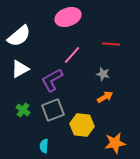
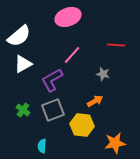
red line: moved 5 px right, 1 px down
white triangle: moved 3 px right, 5 px up
orange arrow: moved 10 px left, 4 px down
cyan semicircle: moved 2 px left
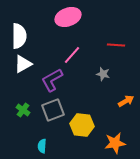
white semicircle: rotated 50 degrees counterclockwise
orange arrow: moved 31 px right
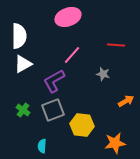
purple L-shape: moved 2 px right, 1 px down
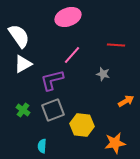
white semicircle: rotated 35 degrees counterclockwise
purple L-shape: moved 2 px left, 1 px up; rotated 15 degrees clockwise
